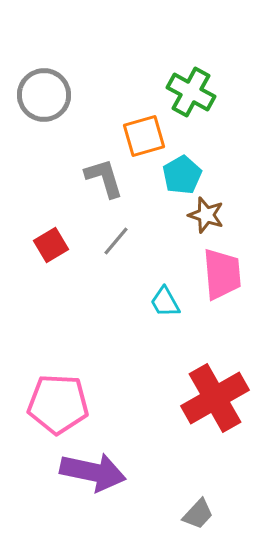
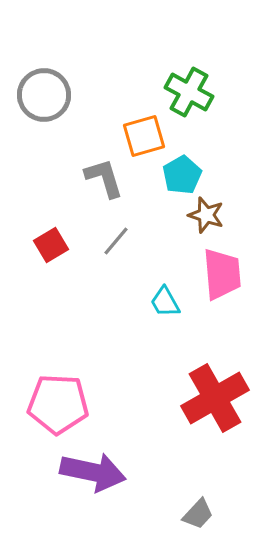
green cross: moved 2 px left
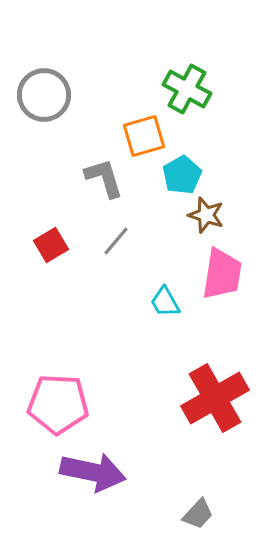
green cross: moved 2 px left, 3 px up
pink trapezoid: rotated 14 degrees clockwise
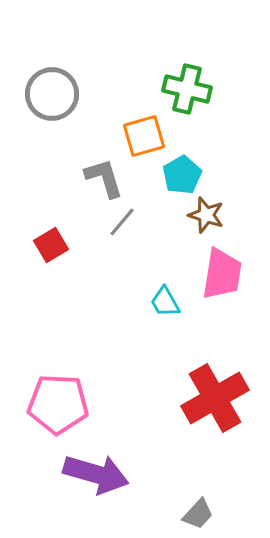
green cross: rotated 15 degrees counterclockwise
gray circle: moved 8 px right, 1 px up
gray line: moved 6 px right, 19 px up
purple arrow: moved 3 px right, 2 px down; rotated 4 degrees clockwise
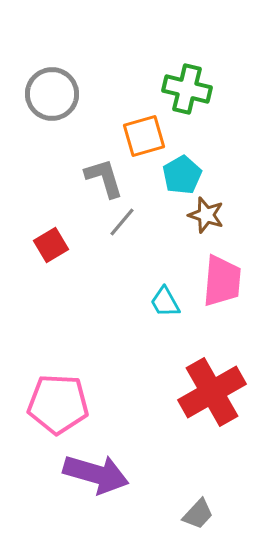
pink trapezoid: moved 7 px down; rotated 4 degrees counterclockwise
red cross: moved 3 px left, 6 px up
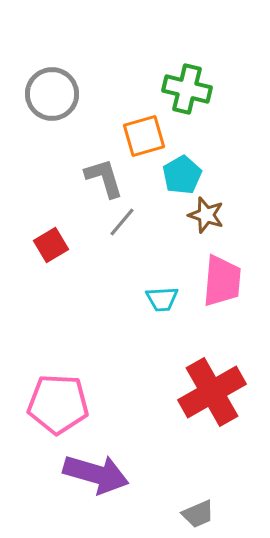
cyan trapezoid: moved 3 px left, 3 px up; rotated 64 degrees counterclockwise
gray trapezoid: rotated 24 degrees clockwise
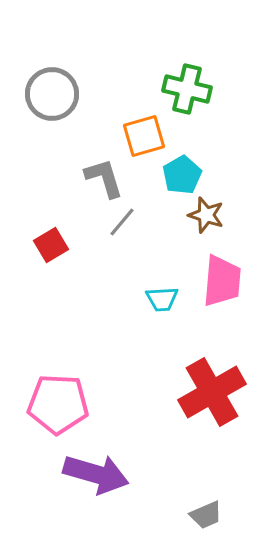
gray trapezoid: moved 8 px right, 1 px down
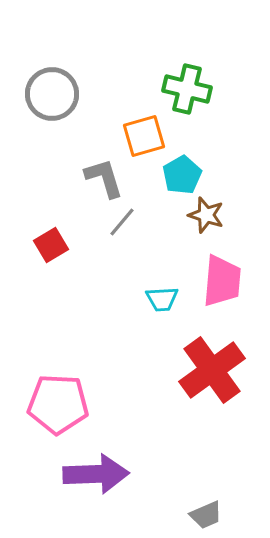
red cross: moved 22 px up; rotated 6 degrees counterclockwise
purple arrow: rotated 18 degrees counterclockwise
